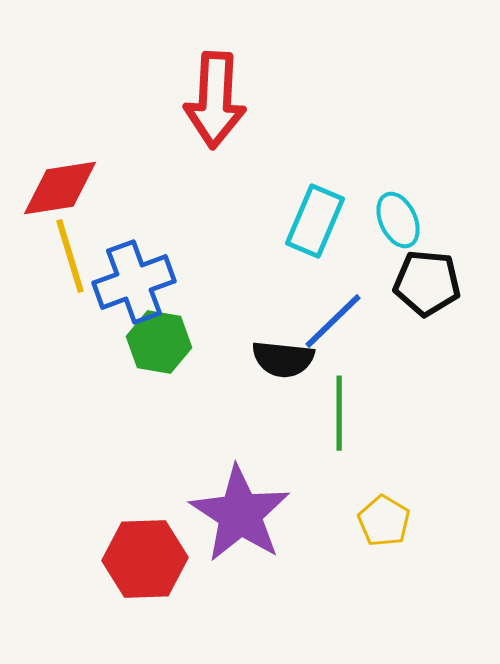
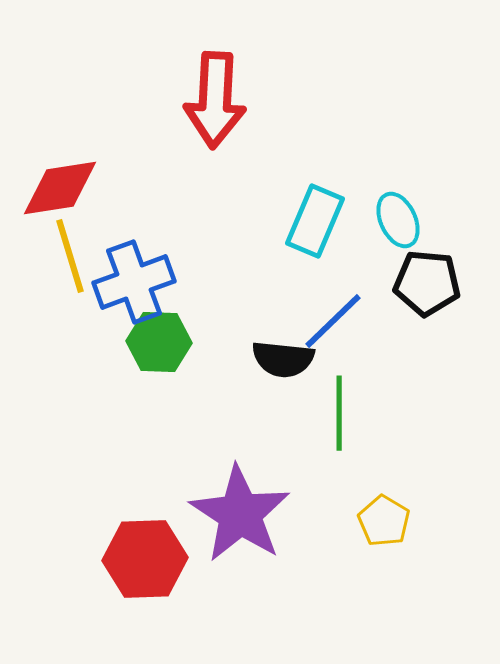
green hexagon: rotated 8 degrees counterclockwise
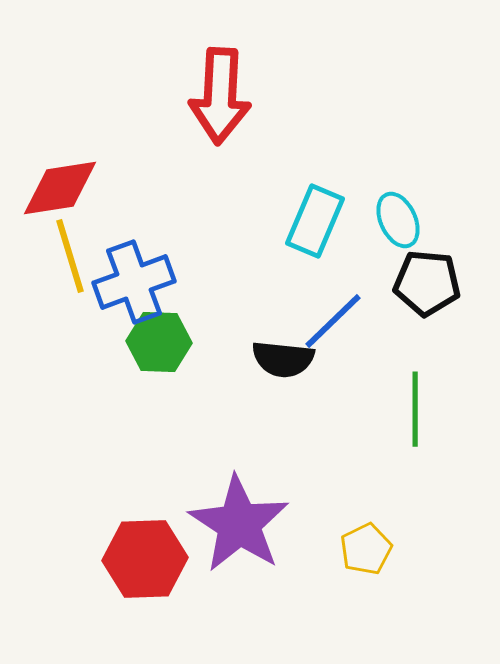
red arrow: moved 5 px right, 4 px up
green line: moved 76 px right, 4 px up
purple star: moved 1 px left, 10 px down
yellow pentagon: moved 18 px left, 28 px down; rotated 15 degrees clockwise
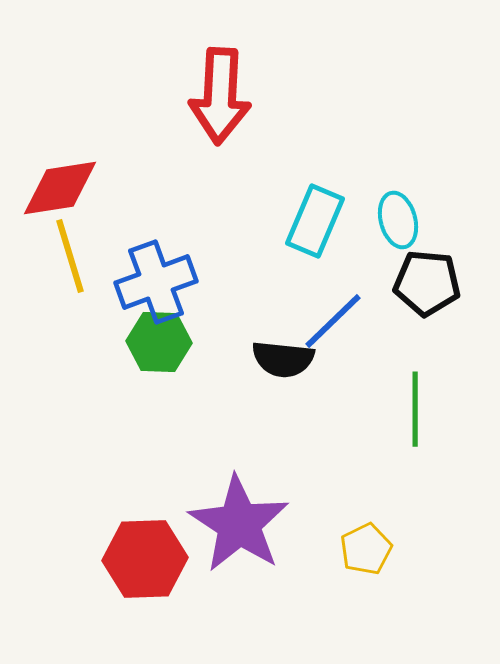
cyan ellipse: rotated 10 degrees clockwise
blue cross: moved 22 px right
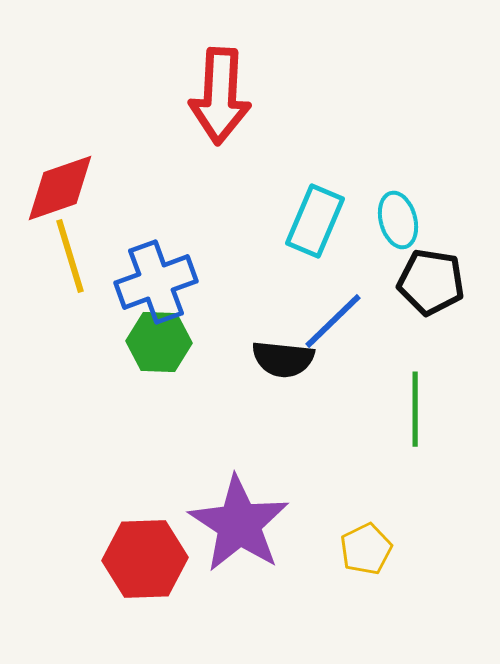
red diamond: rotated 10 degrees counterclockwise
black pentagon: moved 4 px right, 1 px up; rotated 4 degrees clockwise
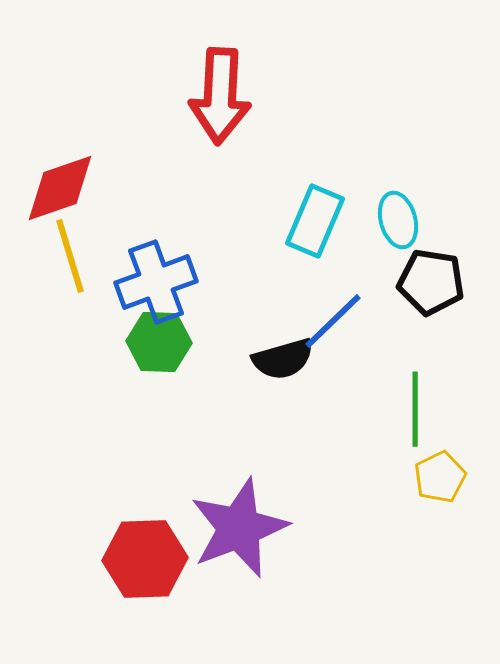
black semicircle: rotated 22 degrees counterclockwise
purple star: moved 4 px down; rotated 18 degrees clockwise
yellow pentagon: moved 74 px right, 72 px up
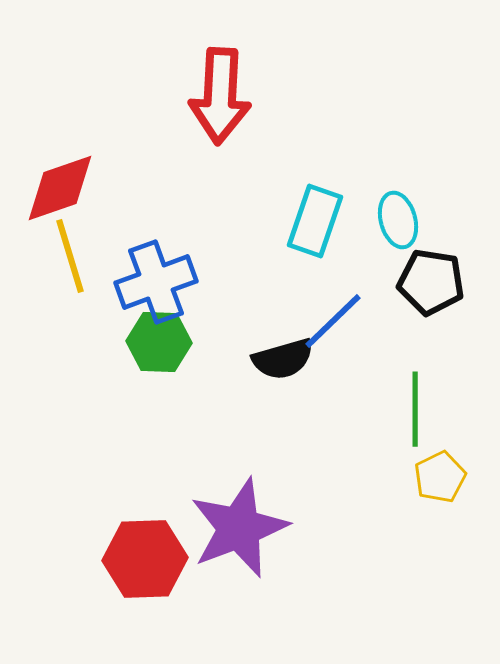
cyan rectangle: rotated 4 degrees counterclockwise
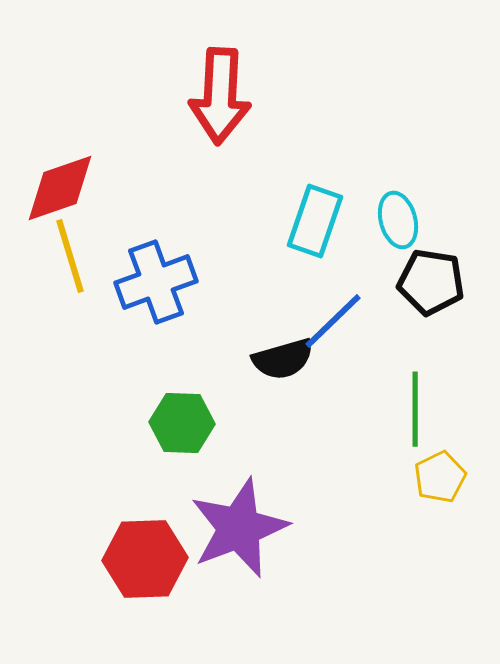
green hexagon: moved 23 px right, 81 px down
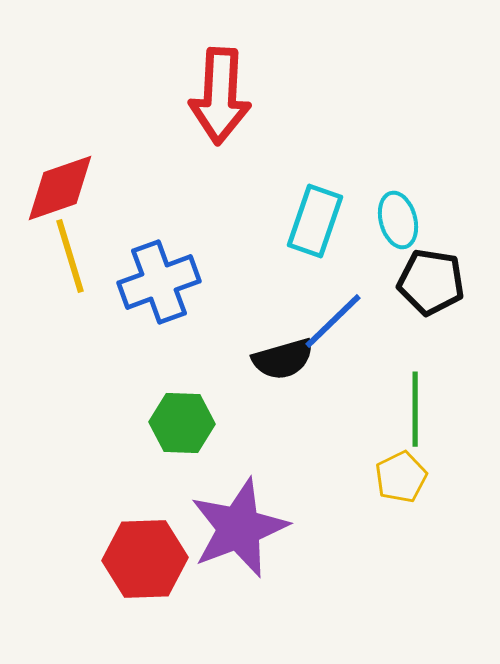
blue cross: moved 3 px right
yellow pentagon: moved 39 px left
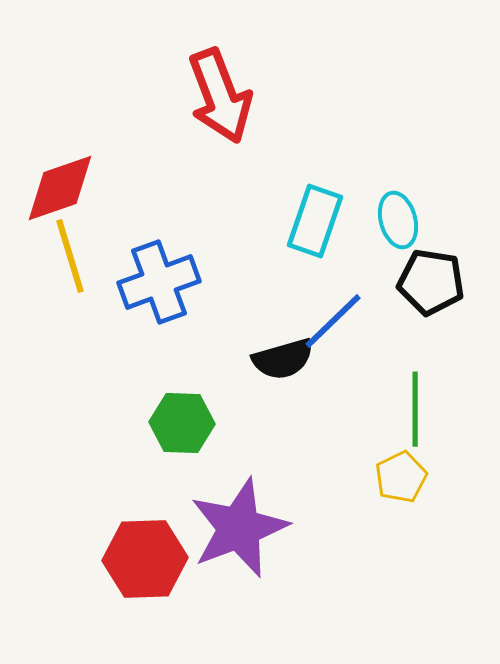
red arrow: rotated 24 degrees counterclockwise
